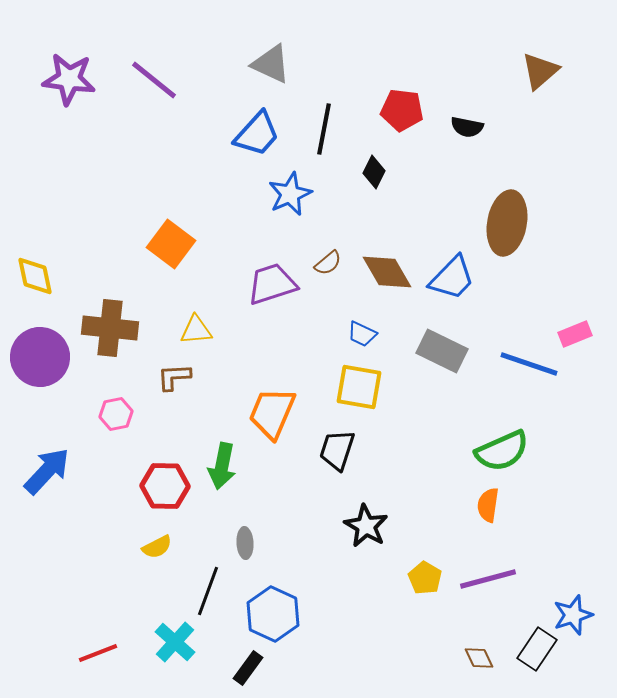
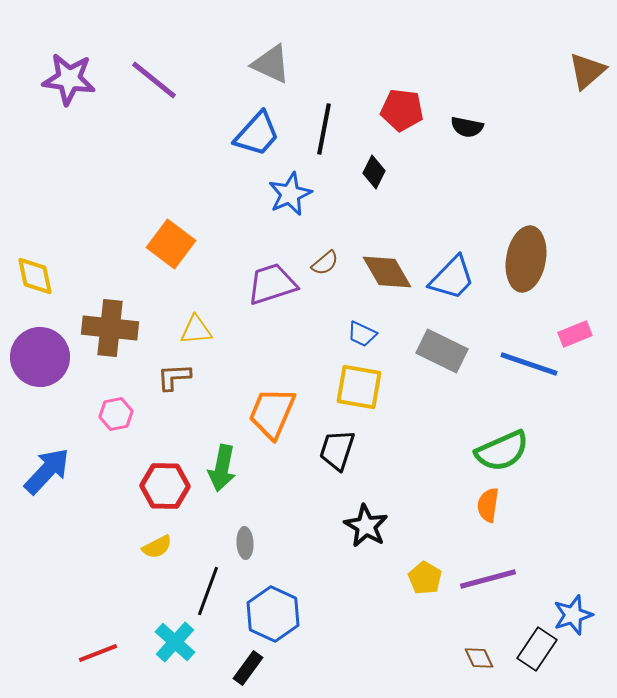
brown triangle at (540, 71): moved 47 px right
brown ellipse at (507, 223): moved 19 px right, 36 px down
brown semicircle at (328, 263): moved 3 px left
green arrow at (222, 466): moved 2 px down
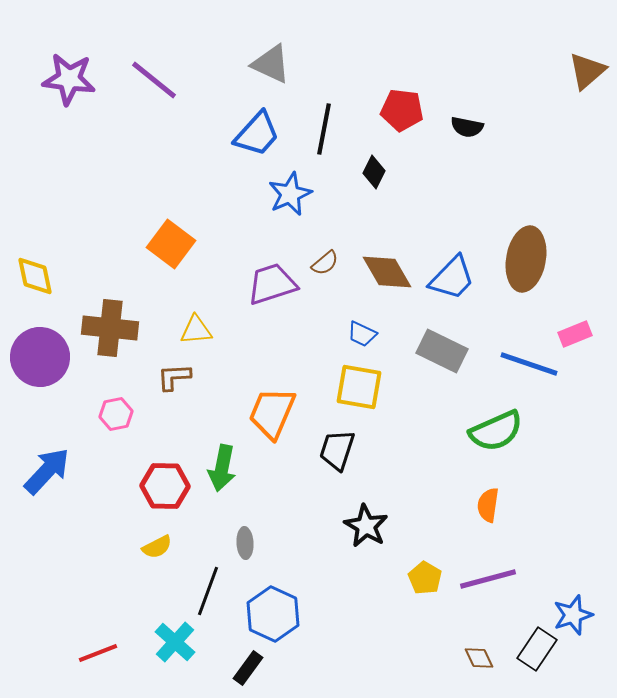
green semicircle at (502, 451): moved 6 px left, 20 px up
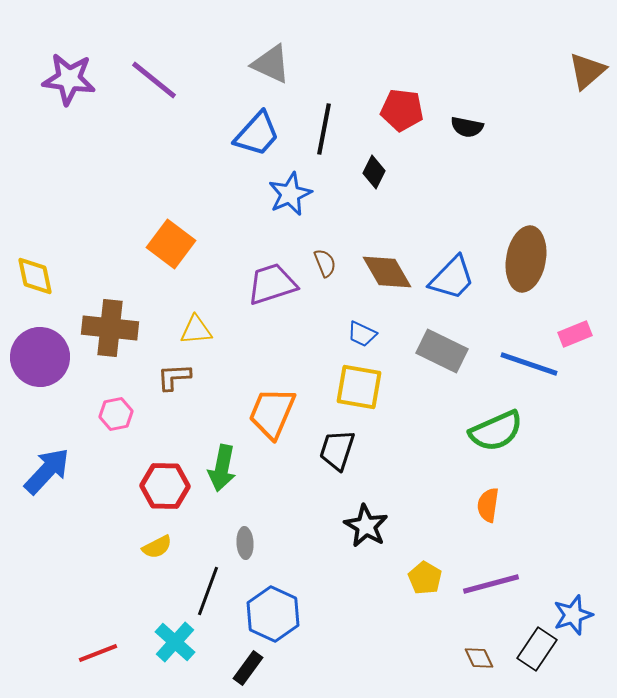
brown semicircle at (325, 263): rotated 72 degrees counterclockwise
purple line at (488, 579): moved 3 px right, 5 px down
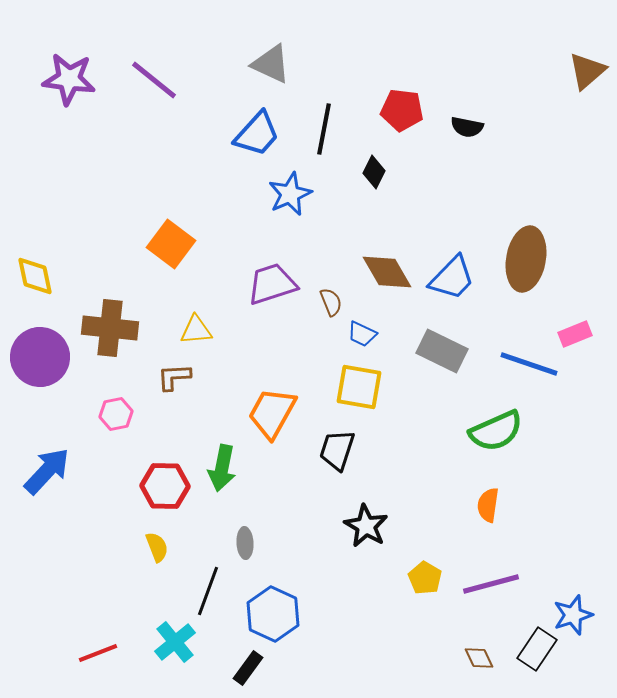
brown semicircle at (325, 263): moved 6 px right, 39 px down
orange trapezoid at (272, 413): rotated 6 degrees clockwise
yellow semicircle at (157, 547): rotated 84 degrees counterclockwise
cyan cross at (175, 642): rotated 9 degrees clockwise
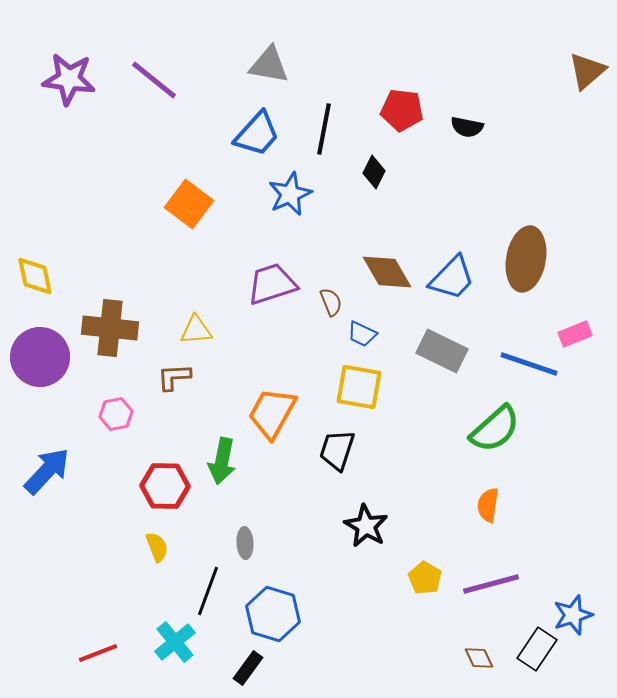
gray triangle at (271, 64): moved 2 px left, 1 px down; rotated 15 degrees counterclockwise
orange square at (171, 244): moved 18 px right, 40 px up
green semicircle at (496, 431): moved 1 px left, 2 px up; rotated 18 degrees counterclockwise
green arrow at (222, 468): moved 7 px up
blue hexagon at (273, 614): rotated 8 degrees counterclockwise
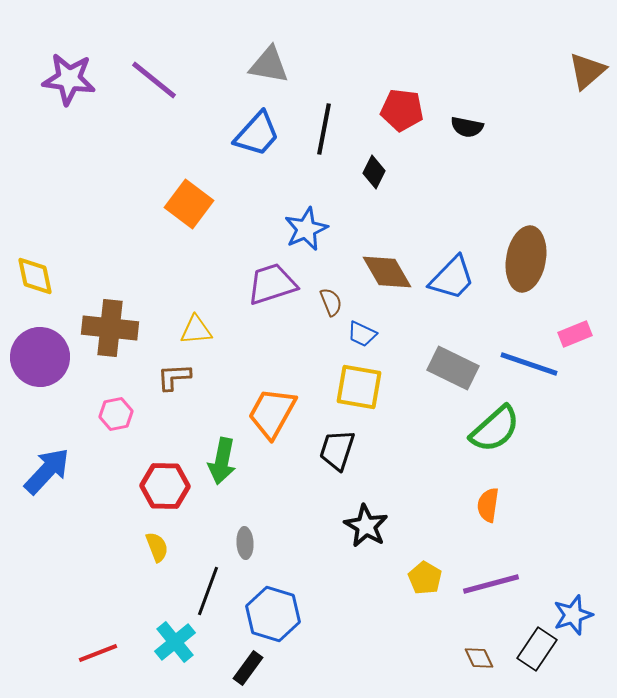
blue star at (290, 194): moved 16 px right, 35 px down
gray rectangle at (442, 351): moved 11 px right, 17 px down
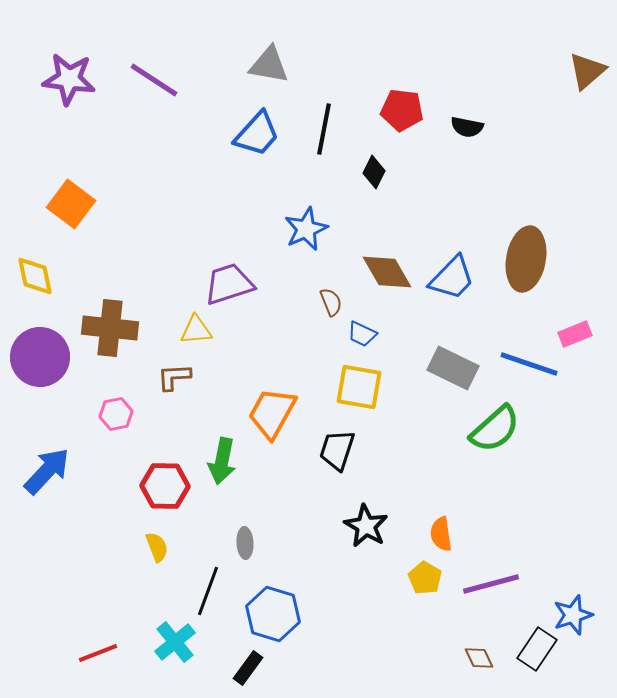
purple line at (154, 80): rotated 6 degrees counterclockwise
orange square at (189, 204): moved 118 px left
purple trapezoid at (272, 284): moved 43 px left
orange semicircle at (488, 505): moved 47 px left, 29 px down; rotated 16 degrees counterclockwise
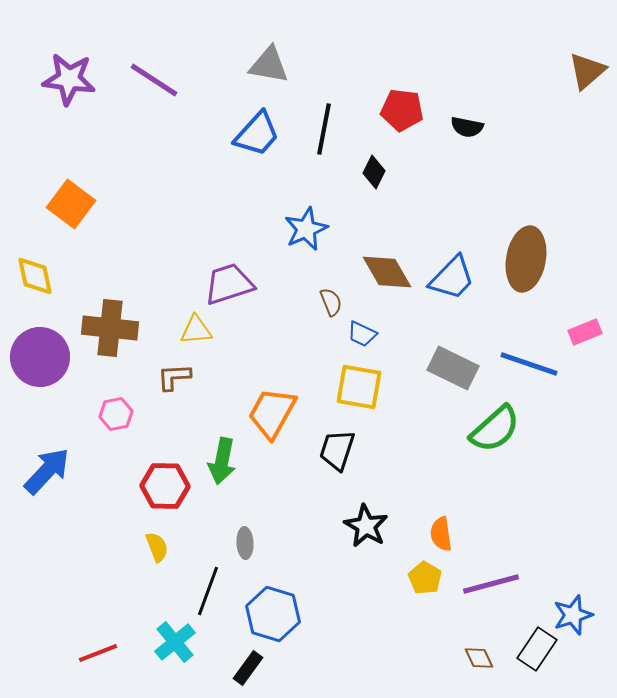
pink rectangle at (575, 334): moved 10 px right, 2 px up
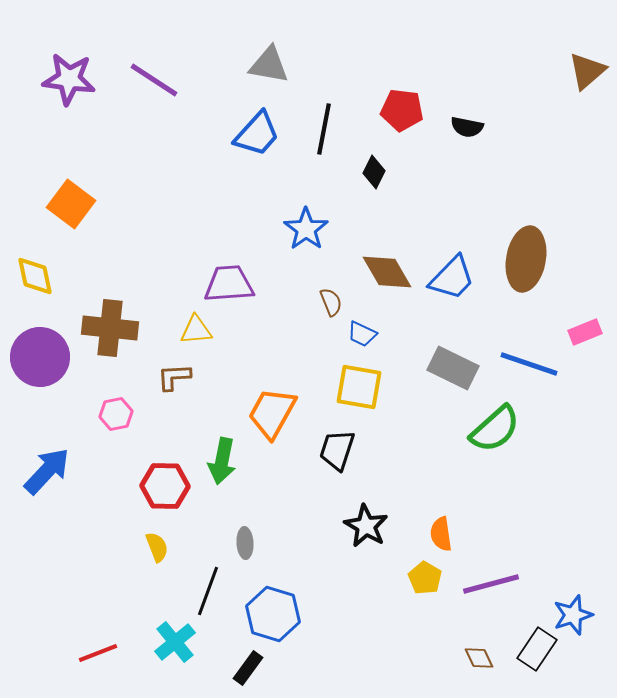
blue star at (306, 229): rotated 12 degrees counterclockwise
purple trapezoid at (229, 284): rotated 14 degrees clockwise
